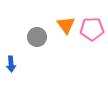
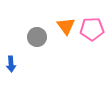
orange triangle: moved 1 px down
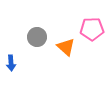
orange triangle: moved 21 px down; rotated 12 degrees counterclockwise
blue arrow: moved 1 px up
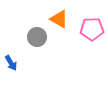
orange triangle: moved 7 px left, 28 px up; rotated 12 degrees counterclockwise
blue arrow: rotated 28 degrees counterclockwise
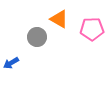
blue arrow: rotated 91 degrees clockwise
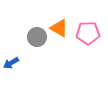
orange triangle: moved 9 px down
pink pentagon: moved 4 px left, 4 px down
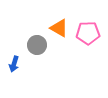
gray circle: moved 8 px down
blue arrow: moved 3 px right, 1 px down; rotated 42 degrees counterclockwise
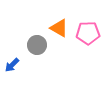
blue arrow: moved 2 px left, 1 px down; rotated 28 degrees clockwise
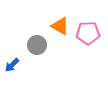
orange triangle: moved 1 px right, 2 px up
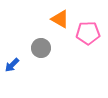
orange triangle: moved 7 px up
gray circle: moved 4 px right, 3 px down
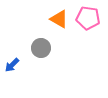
orange triangle: moved 1 px left
pink pentagon: moved 15 px up; rotated 10 degrees clockwise
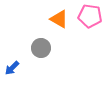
pink pentagon: moved 2 px right, 2 px up
blue arrow: moved 3 px down
